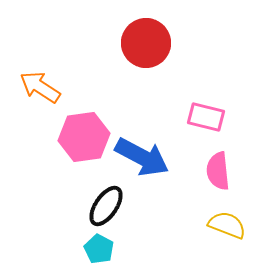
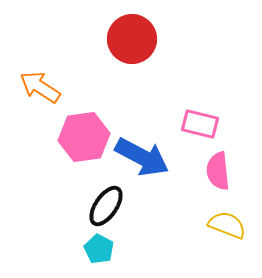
red circle: moved 14 px left, 4 px up
pink rectangle: moved 6 px left, 7 px down
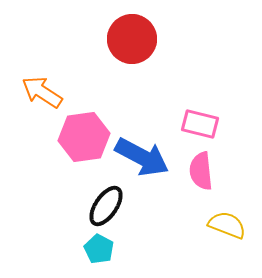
orange arrow: moved 2 px right, 5 px down
pink semicircle: moved 17 px left
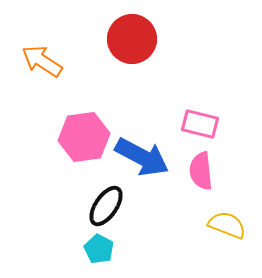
orange arrow: moved 31 px up
